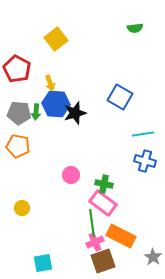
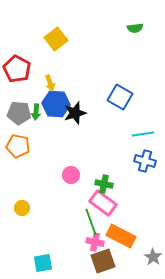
green line: moved 1 px left, 1 px up; rotated 12 degrees counterclockwise
pink cross: rotated 36 degrees clockwise
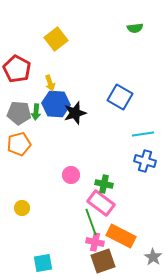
orange pentagon: moved 1 px right, 2 px up; rotated 25 degrees counterclockwise
pink rectangle: moved 2 px left
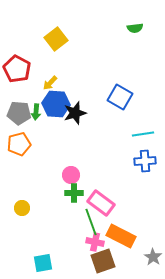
yellow arrow: rotated 63 degrees clockwise
blue cross: rotated 20 degrees counterclockwise
green cross: moved 30 px left, 9 px down; rotated 12 degrees counterclockwise
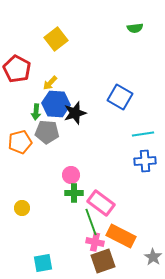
gray pentagon: moved 28 px right, 19 px down
orange pentagon: moved 1 px right, 2 px up
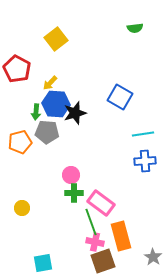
orange rectangle: rotated 48 degrees clockwise
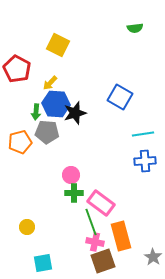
yellow square: moved 2 px right, 6 px down; rotated 25 degrees counterclockwise
yellow circle: moved 5 px right, 19 px down
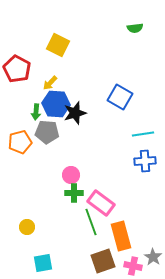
pink cross: moved 38 px right, 24 px down
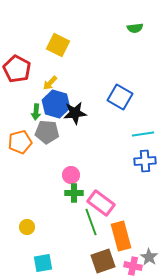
blue hexagon: rotated 12 degrees clockwise
black star: rotated 10 degrees clockwise
gray star: moved 4 px left
